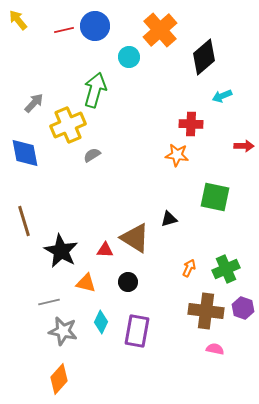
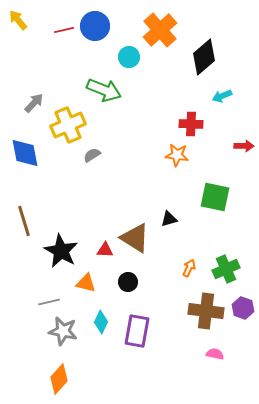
green arrow: moved 9 px right; rotated 96 degrees clockwise
pink semicircle: moved 5 px down
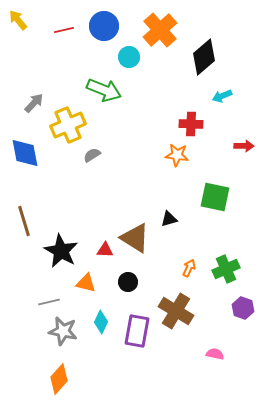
blue circle: moved 9 px right
brown cross: moved 30 px left; rotated 24 degrees clockwise
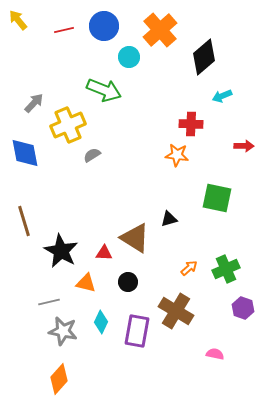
green square: moved 2 px right, 1 px down
red triangle: moved 1 px left, 3 px down
orange arrow: rotated 24 degrees clockwise
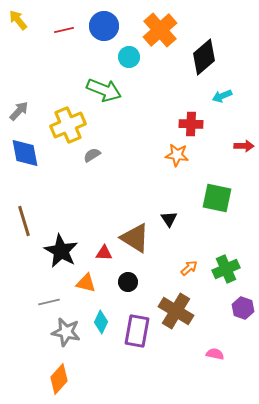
gray arrow: moved 15 px left, 8 px down
black triangle: rotated 48 degrees counterclockwise
gray star: moved 3 px right, 1 px down
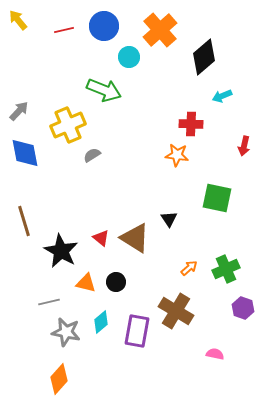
red arrow: rotated 102 degrees clockwise
red triangle: moved 3 px left, 15 px up; rotated 36 degrees clockwise
black circle: moved 12 px left
cyan diamond: rotated 25 degrees clockwise
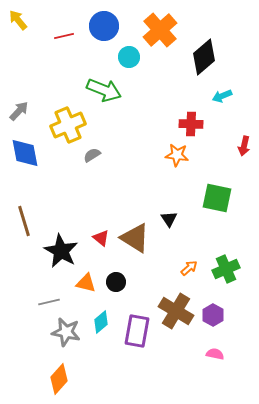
red line: moved 6 px down
purple hexagon: moved 30 px left, 7 px down; rotated 10 degrees clockwise
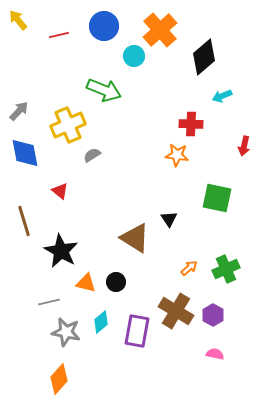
red line: moved 5 px left, 1 px up
cyan circle: moved 5 px right, 1 px up
red triangle: moved 41 px left, 47 px up
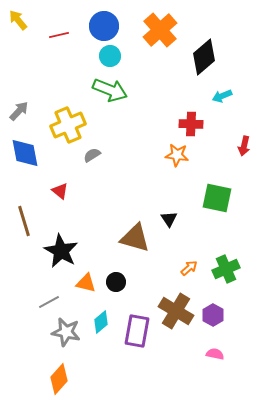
cyan circle: moved 24 px left
green arrow: moved 6 px right
brown triangle: rotated 16 degrees counterclockwise
gray line: rotated 15 degrees counterclockwise
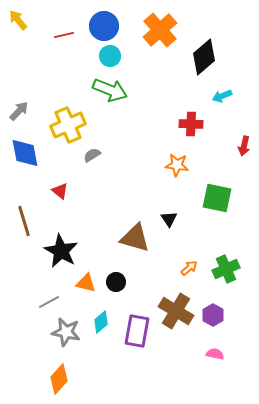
red line: moved 5 px right
orange star: moved 10 px down
